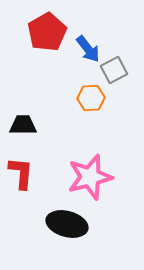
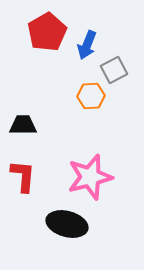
blue arrow: moved 1 px left, 4 px up; rotated 60 degrees clockwise
orange hexagon: moved 2 px up
red L-shape: moved 2 px right, 3 px down
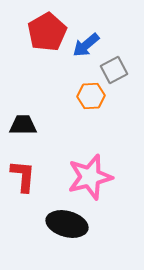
blue arrow: moved 1 px left; rotated 28 degrees clockwise
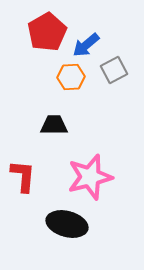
orange hexagon: moved 20 px left, 19 px up
black trapezoid: moved 31 px right
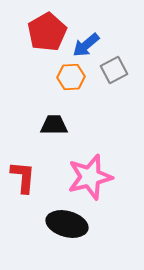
red L-shape: moved 1 px down
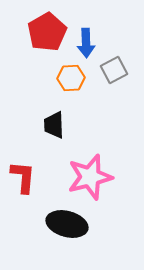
blue arrow: moved 2 px up; rotated 52 degrees counterclockwise
orange hexagon: moved 1 px down
black trapezoid: rotated 92 degrees counterclockwise
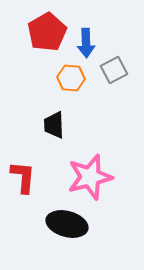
orange hexagon: rotated 8 degrees clockwise
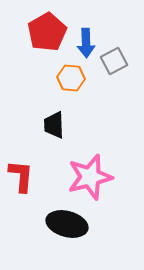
gray square: moved 9 px up
red L-shape: moved 2 px left, 1 px up
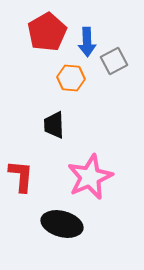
blue arrow: moved 1 px right, 1 px up
pink star: rotated 9 degrees counterclockwise
black ellipse: moved 5 px left
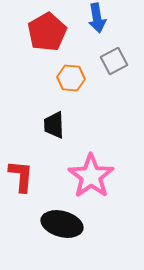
blue arrow: moved 10 px right, 24 px up; rotated 8 degrees counterclockwise
pink star: moved 1 px right, 1 px up; rotated 12 degrees counterclockwise
